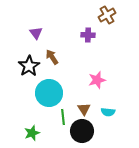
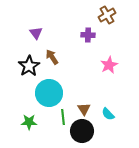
pink star: moved 12 px right, 15 px up; rotated 12 degrees counterclockwise
cyan semicircle: moved 2 px down; rotated 40 degrees clockwise
green star: moved 3 px left, 11 px up; rotated 21 degrees clockwise
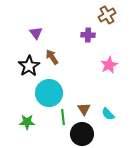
green star: moved 2 px left
black circle: moved 3 px down
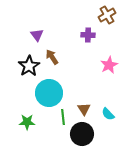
purple triangle: moved 1 px right, 2 px down
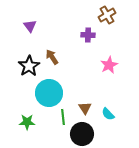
purple triangle: moved 7 px left, 9 px up
brown triangle: moved 1 px right, 1 px up
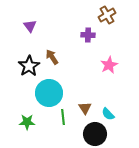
black circle: moved 13 px right
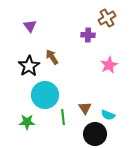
brown cross: moved 3 px down
cyan circle: moved 4 px left, 2 px down
cyan semicircle: moved 1 px down; rotated 24 degrees counterclockwise
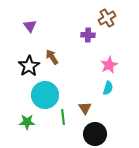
cyan semicircle: moved 27 px up; rotated 96 degrees counterclockwise
